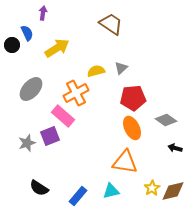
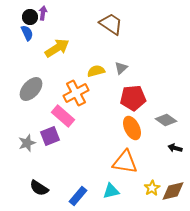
black circle: moved 18 px right, 28 px up
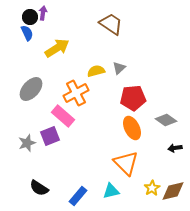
gray triangle: moved 2 px left
black arrow: rotated 24 degrees counterclockwise
orange triangle: moved 1 px right, 1 px down; rotated 36 degrees clockwise
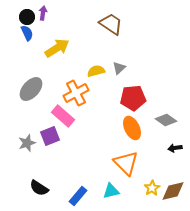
black circle: moved 3 px left
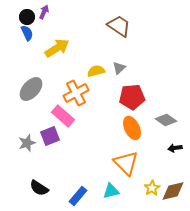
purple arrow: moved 1 px right, 1 px up; rotated 16 degrees clockwise
brown trapezoid: moved 8 px right, 2 px down
red pentagon: moved 1 px left, 1 px up
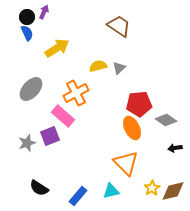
yellow semicircle: moved 2 px right, 5 px up
red pentagon: moved 7 px right, 7 px down
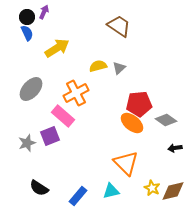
orange ellipse: moved 5 px up; rotated 25 degrees counterclockwise
yellow star: rotated 14 degrees counterclockwise
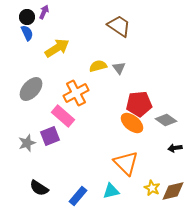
gray triangle: rotated 24 degrees counterclockwise
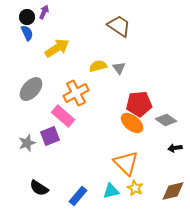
yellow star: moved 17 px left
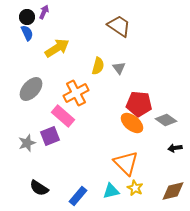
yellow semicircle: rotated 120 degrees clockwise
red pentagon: rotated 10 degrees clockwise
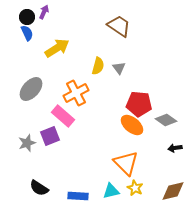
orange ellipse: moved 2 px down
blue rectangle: rotated 54 degrees clockwise
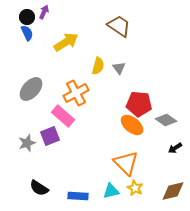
yellow arrow: moved 9 px right, 6 px up
black arrow: rotated 24 degrees counterclockwise
